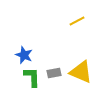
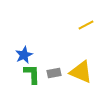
yellow line: moved 9 px right, 4 px down
blue star: rotated 24 degrees clockwise
green L-shape: moved 3 px up
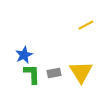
yellow triangle: rotated 35 degrees clockwise
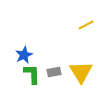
gray rectangle: moved 1 px up
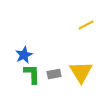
gray rectangle: moved 2 px down
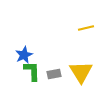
yellow line: moved 3 px down; rotated 14 degrees clockwise
green L-shape: moved 3 px up
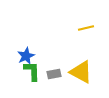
blue star: moved 2 px right, 1 px down
yellow triangle: rotated 30 degrees counterclockwise
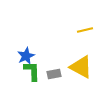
yellow line: moved 1 px left, 2 px down
yellow triangle: moved 5 px up
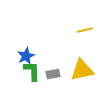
yellow triangle: moved 1 px right, 3 px down; rotated 40 degrees counterclockwise
gray rectangle: moved 1 px left
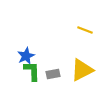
yellow line: rotated 35 degrees clockwise
yellow triangle: rotated 15 degrees counterclockwise
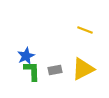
yellow triangle: moved 1 px right, 1 px up
gray rectangle: moved 2 px right, 4 px up
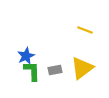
yellow triangle: moved 1 px left, 1 px up; rotated 10 degrees counterclockwise
